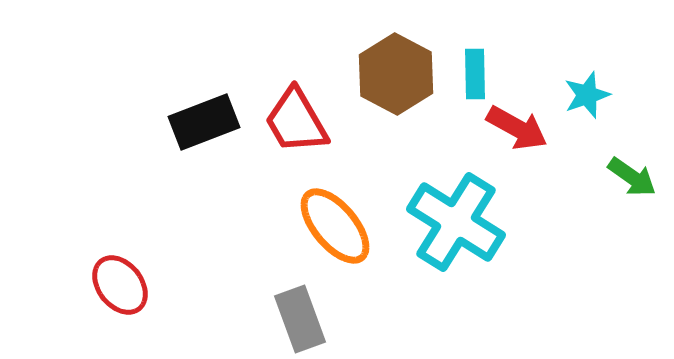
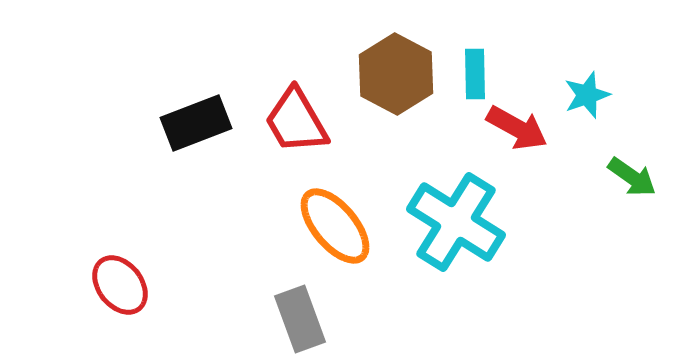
black rectangle: moved 8 px left, 1 px down
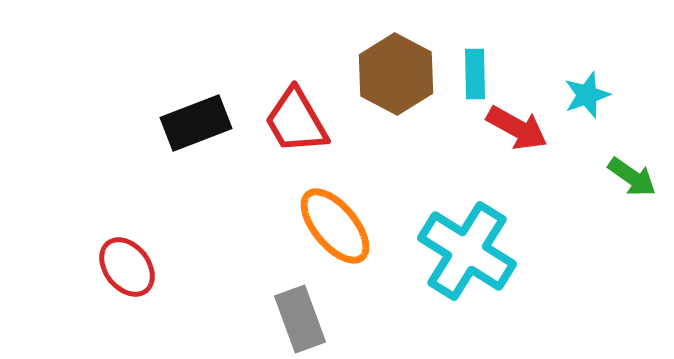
cyan cross: moved 11 px right, 29 px down
red ellipse: moved 7 px right, 18 px up
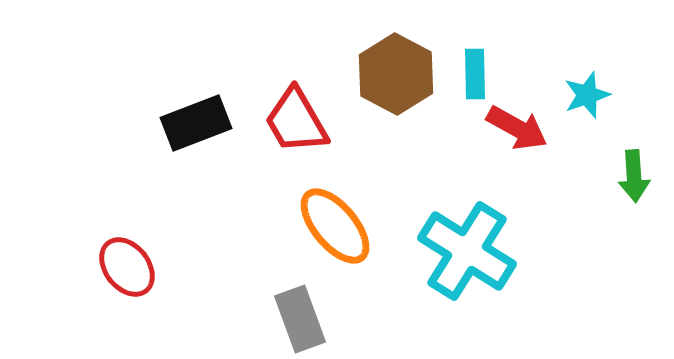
green arrow: moved 2 px right, 1 px up; rotated 51 degrees clockwise
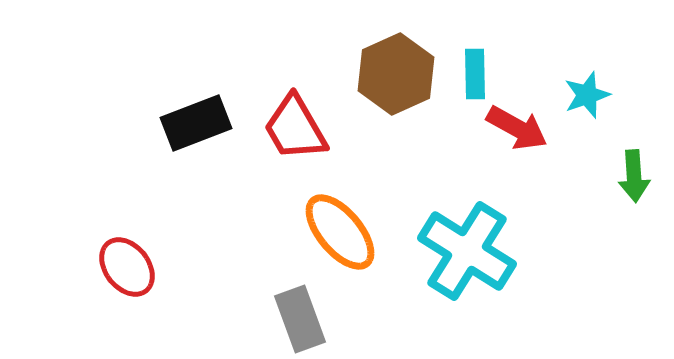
brown hexagon: rotated 8 degrees clockwise
red trapezoid: moved 1 px left, 7 px down
orange ellipse: moved 5 px right, 6 px down
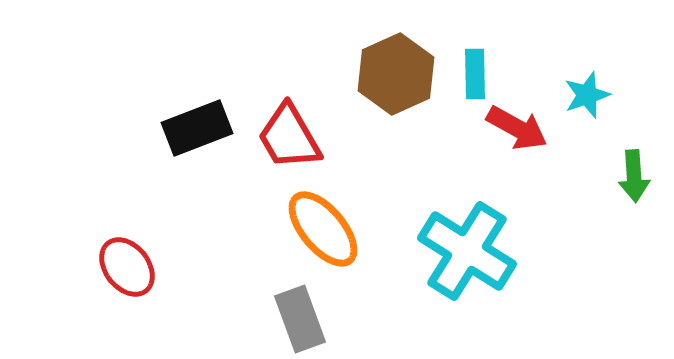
black rectangle: moved 1 px right, 5 px down
red trapezoid: moved 6 px left, 9 px down
orange ellipse: moved 17 px left, 3 px up
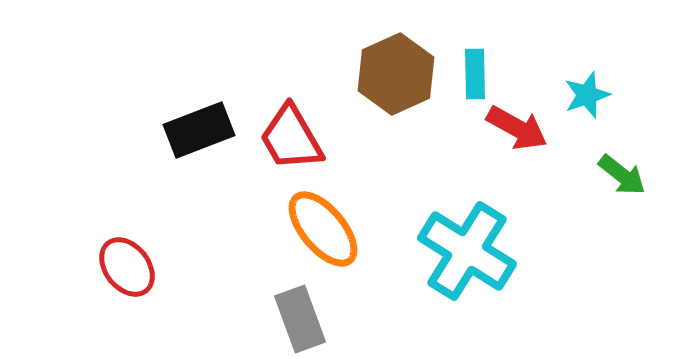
black rectangle: moved 2 px right, 2 px down
red trapezoid: moved 2 px right, 1 px down
green arrow: moved 12 px left, 1 px up; rotated 48 degrees counterclockwise
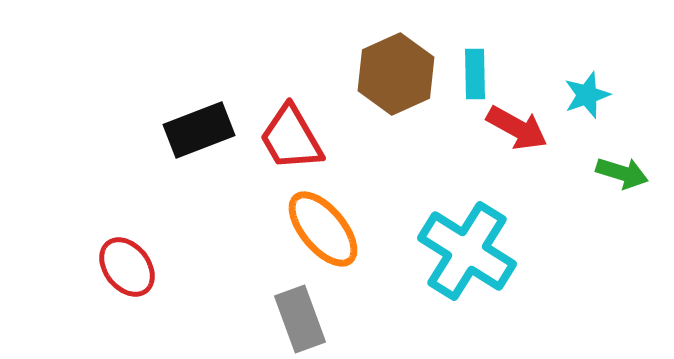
green arrow: moved 2 px up; rotated 21 degrees counterclockwise
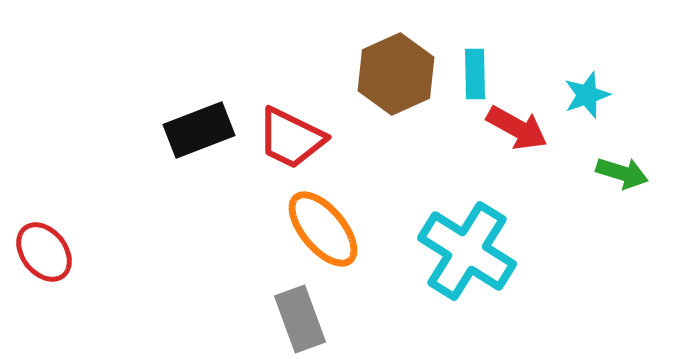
red trapezoid: rotated 34 degrees counterclockwise
red ellipse: moved 83 px left, 15 px up
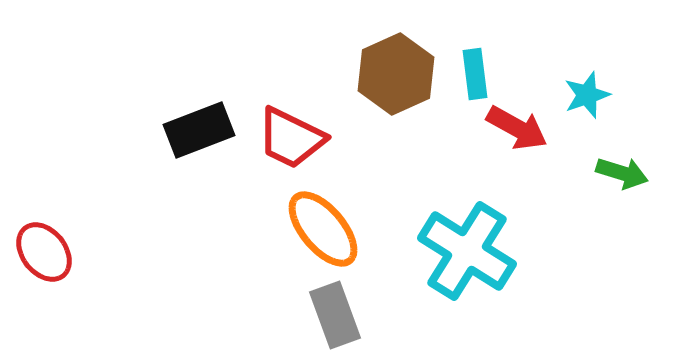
cyan rectangle: rotated 6 degrees counterclockwise
gray rectangle: moved 35 px right, 4 px up
